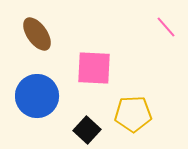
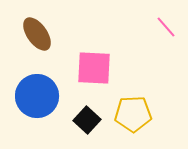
black square: moved 10 px up
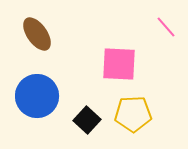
pink square: moved 25 px right, 4 px up
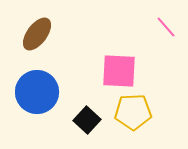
brown ellipse: rotated 72 degrees clockwise
pink square: moved 7 px down
blue circle: moved 4 px up
yellow pentagon: moved 2 px up
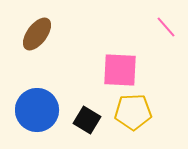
pink square: moved 1 px right, 1 px up
blue circle: moved 18 px down
black square: rotated 12 degrees counterclockwise
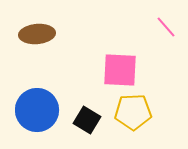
brown ellipse: rotated 48 degrees clockwise
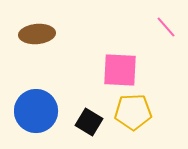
blue circle: moved 1 px left, 1 px down
black square: moved 2 px right, 2 px down
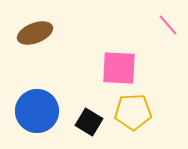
pink line: moved 2 px right, 2 px up
brown ellipse: moved 2 px left, 1 px up; rotated 16 degrees counterclockwise
pink square: moved 1 px left, 2 px up
blue circle: moved 1 px right
